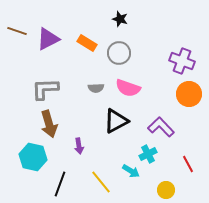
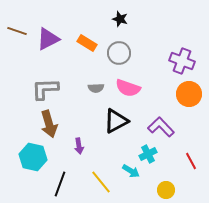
red line: moved 3 px right, 3 px up
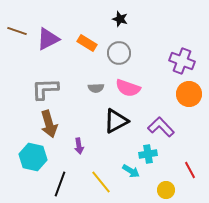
cyan cross: rotated 18 degrees clockwise
red line: moved 1 px left, 9 px down
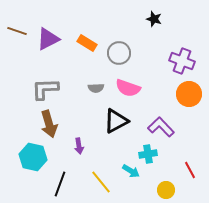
black star: moved 34 px right
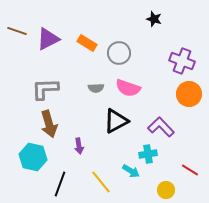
red line: rotated 30 degrees counterclockwise
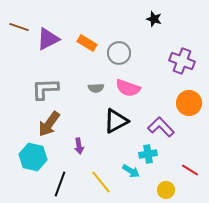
brown line: moved 2 px right, 4 px up
orange circle: moved 9 px down
brown arrow: rotated 52 degrees clockwise
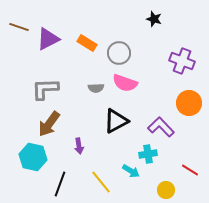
pink semicircle: moved 3 px left, 5 px up
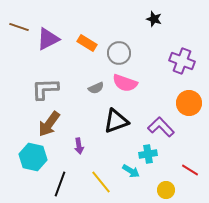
gray semicircle: rotated 21 degrees counterclockwise
black triangle: rotated 8 degrees clockwise
